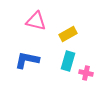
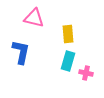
pink triangle: moved 2 px left, 3 px up
yellow rectangle: rotated 66 degrees counterclockwise
blue L-shape: moved 6 px left, 8 px up; rotated 90 degrees clockwise
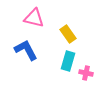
yellow rectangle: rotated 30 degrees counterclockwise
blue L-shape: moved 5 px right, 2 px up; rotated 40 degrees counterclockwise
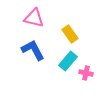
yellow rectangle: moved 2 px right
blue L-shape: moved 7 px right
cyan rectangle: rotated 24 degrees clockwise
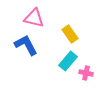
blue L-shape: moved 7 px left, 5 px up
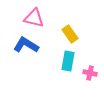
blue L-shape: rotated 30 degrees counterclockwise
cyan rectangle: rotated 30 degrees counterclockwise
pink cross: moved 4 px right
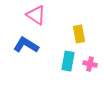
pink triangle: moved 2 px right, 3 px up; rotated 20 degrees clockwise
yellow rectangle: moved 9 px right; rotated 24 degrees clockwise
pink cross: moved 9 px up
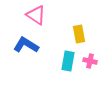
pink cross: moved 3 px up
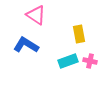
cyan rectangle: rotated 60 degrees clockwise
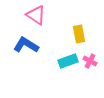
pink cross: rotated 16 degrees clockwise
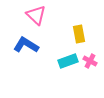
pink triangle: rotated 10 degrees clockwise
